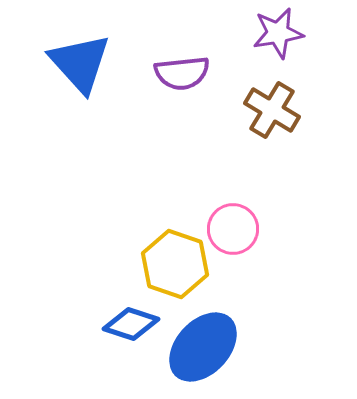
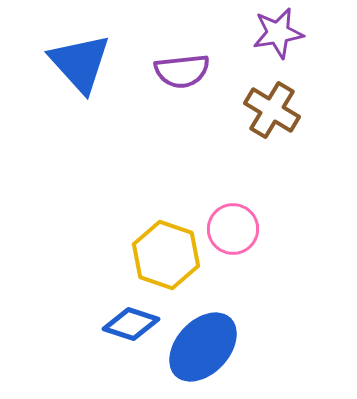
purple semicircle: moved 2 px up
yellow hexagon: moved 9 px left, 9 px up
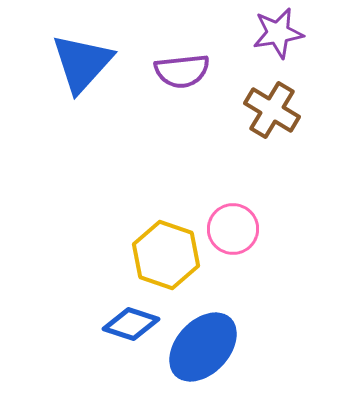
blue triangle: moved 2 px right; rotated 24 degrees clockwise
